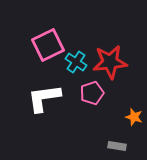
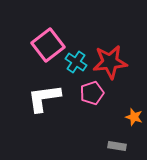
pink square: rotated 12 degrees counterclockwise
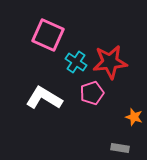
pink square: moved 10 px up; rotated 28 degrees counterclockwise
white L-shape: rotated 39 degrees clockwise
gray rectangle: moved 3 px right, 2 px down
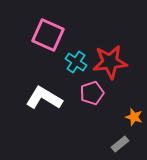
gray rectangle: moved 4 px up; rotated 48 degrees counterclockwise
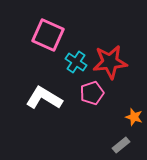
gray rectangle: moved 1 px right, 1 px down
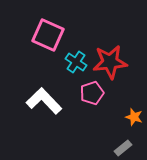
white L-shape: moved 3 px down; rotated 15 degrees clockwise
gray rectangle: moved 2 px right, 3 px down
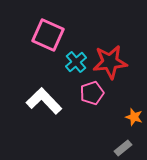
cyan cross: rotated 15 degrees clockwise
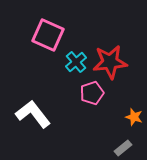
white L-shape: moved 11 px left, 13 px down; rotated 6 degrees clockwise
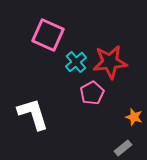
pink pentagon: rotated 10 degrees counterclockwise
white L-shape: rotated 21 degrees clockwise
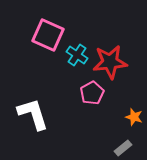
cyan cross: moved 1 px right, 7 px up; rotated 15 degrees counterclockwise
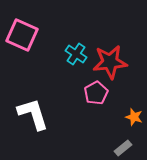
pink square: moved 26 px left
cyan cross: moved 1 px left, 1 px up
pink pentagon: moved 4 px right
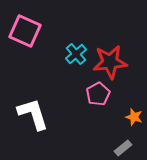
pink square: moved 3 px right, 4 px up
cyan cross: rotated 15 degrees clockwise
pink pentagon: moved 2 px right, 1 px down
